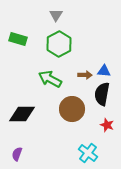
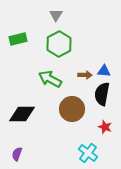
green rectangle: rotated 30 degrees counterclockwise
red star: moved 2 px left, 2 px down
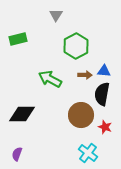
green hexagon: moved 17 px right, 2 px down
brown circle: moved 9 px right, 6 px down
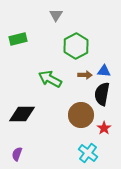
red star: moved 1 px left, 1 px down; rotated 16 degrees clockwise
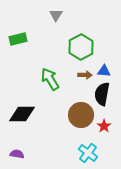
green hexagon: moved 5 px right, 1 px down
green arrow: rotated 30 degrees clockwise
red star: moved 2 px up
purple semicircle: rotated 80 degrees clockwise
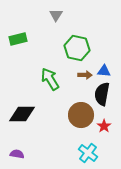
green hexagon: moved 4 px left, 1 px down; rotated 20 degrees counterclockwise
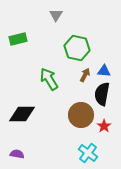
brown arrow: rotated 64 degrees counterclockwise
green arrow: moved 1 px left
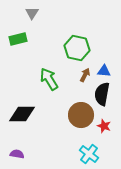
gray triangle: moved 24 px left, 2 px up
red star: rotated 16 degrees counterclockwise
cyan cross: moved 1 px right, 1 px down
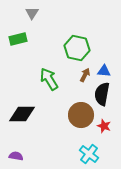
purple semicircle: moved 1 px left, 2 px down
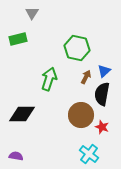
blue triangle: rotated 48 degrees counterclockwise
brown arrow: moved 1 px right, 2 px down
green arrow: rotated 50 degrees clockwise
red star: moved 2 px left, 1 px down
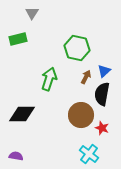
red star: moved 1 px down
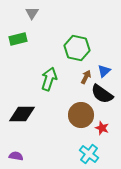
black semicircle: rotated 65 degrees counterclockwise
